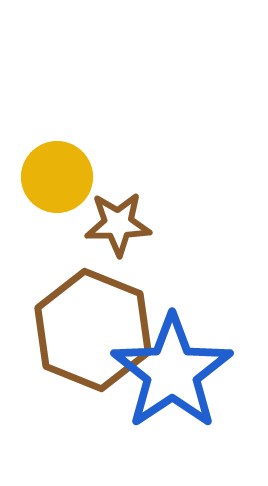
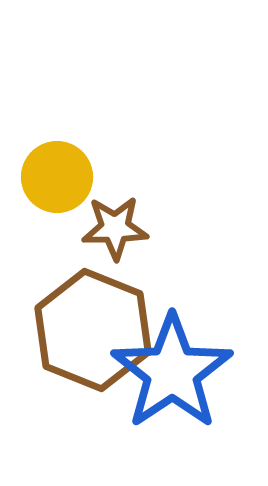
brown star: moved 3 px left, 4 px down
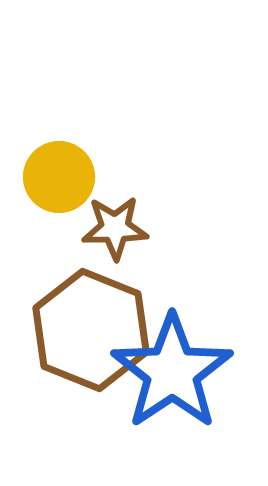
yellow circle: moved 2 px right
brown hexagon: moved 2 px left
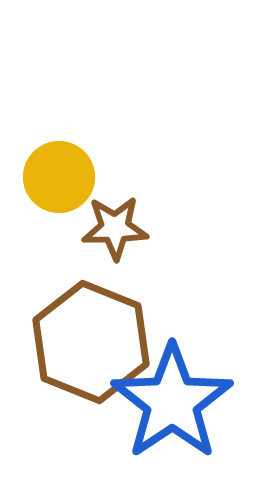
brown hexagon: moved 12 px down
blue star: moved 30 px down
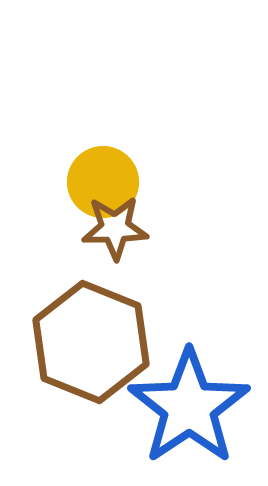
yellow circle: moved 44 px right, 5 px down
blue star: moved 17 px right, 5 px down
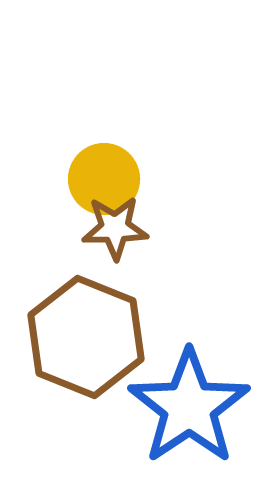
yellow circle: moved 1 px right, 3 px up
brown hexagon: moved 5 px left, 5 px up
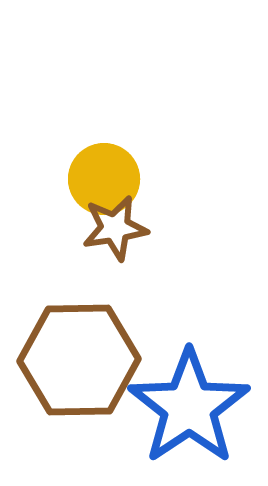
brown star: rotated 8 degrees counterclockwise
brown hexagon: moved 7 px left, 23 px down; rotated 23 degrees counterclockwise
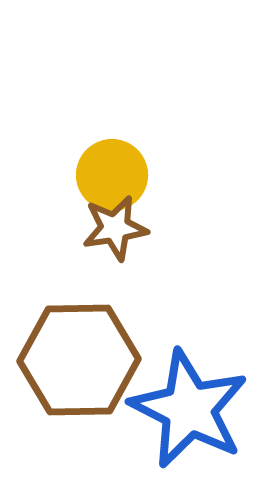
yellow circle: moved 8 px right, 4 px up
blue star: moved 2 px down; rotated 11 degrees counterclockwise
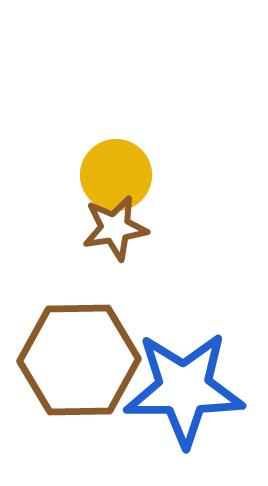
yellow circle: moved 4 px right
blue star: moved 5 px left, 20 px up; rotated 27 degrees counterclockwise
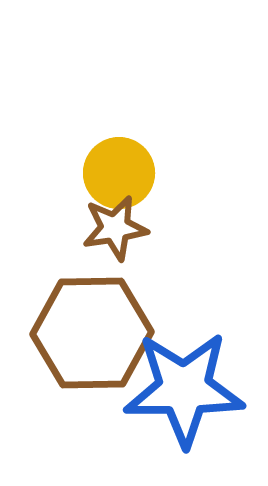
yellow circle: moved 3 px right, 2 px up
brown hexagon: moved 13 px right, 27 px up
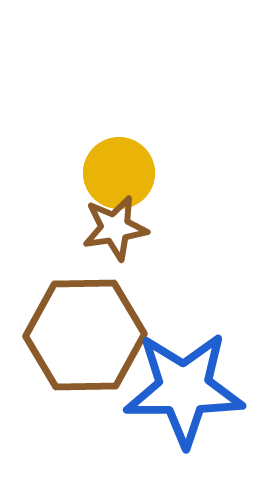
brown hexagon: moved 7 px left, 2 px down
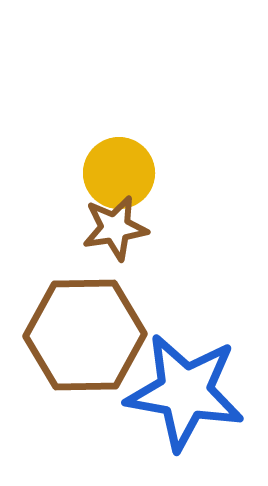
blue star: moved 1 px right, 3 px down; rotated 10 degrees clockwise
